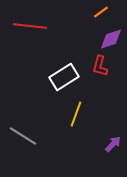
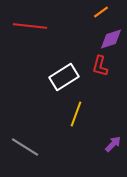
gray line: moved 2 px right, 11 px down
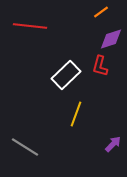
white rectangle: moved 2 px right, 2 px up; rotated 12 degrees counterclockwise
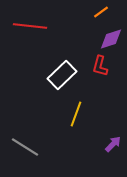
white rectangle: moved 4 px left
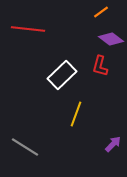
red line: moved 2 px left, 3 px down
purple diamond: rotated 55 degrees clockwise
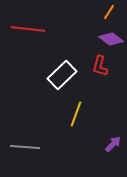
orange line: moved 8 px right; rotated 21 degrees counterclockwise
gray line: rotated 28 degrees counterclockwise
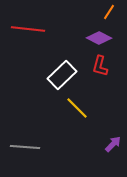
purple diamond: moved 12 px left, 1 px up; rotated 10 degrees counterclockwise
yellow line: moved 1 px right, 6 px up; rotated 65 degrees counterclockwise
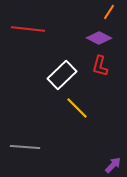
purple arrow: moved 21 px down
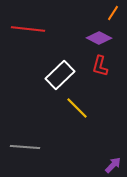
orange line: moved 4 px right, 1 px down
white rectangle: moved 2 px left
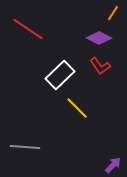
red line: rotated 28 degrees clockwise
red L-shape: rotated 50 degrees counterclockwise
